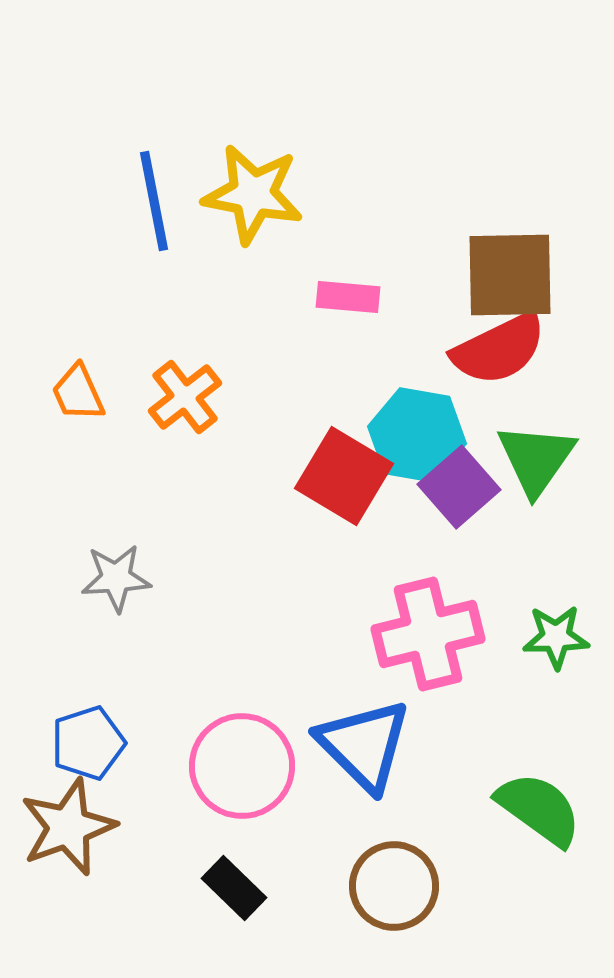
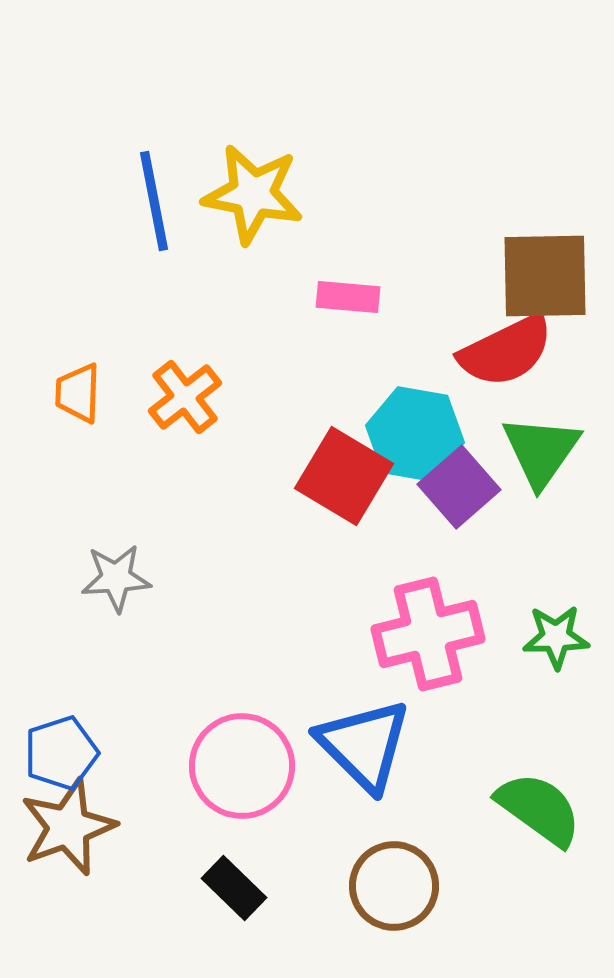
brown square: moved 35 px right, 1 px down
red semicircle: moved 7 px right, 2 px down
orange trapezoid: rotated 26 degrees clockwise
cyan hexagon: moved 2 px left, 1 px up
green triangle: moved 5 px right, 8 px up
blue pentagon: moved 27 px left, 10 px down
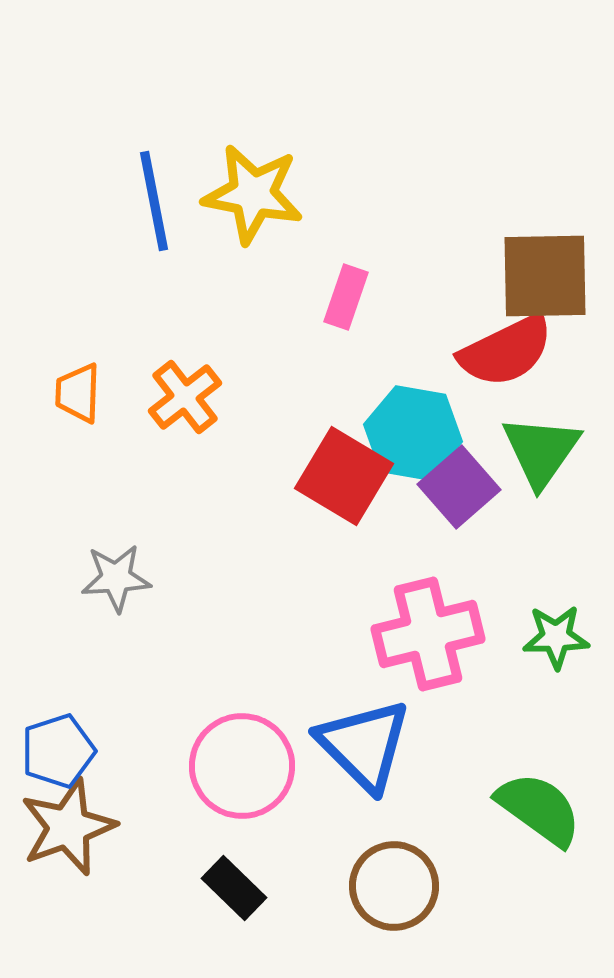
pink rectangle: moved 2 px left; rotated 76 degrees counterclockwise
cyan hexagon: moved 2 px left, 1 px up
blue pentagon: moved 3 px left, 2 px up
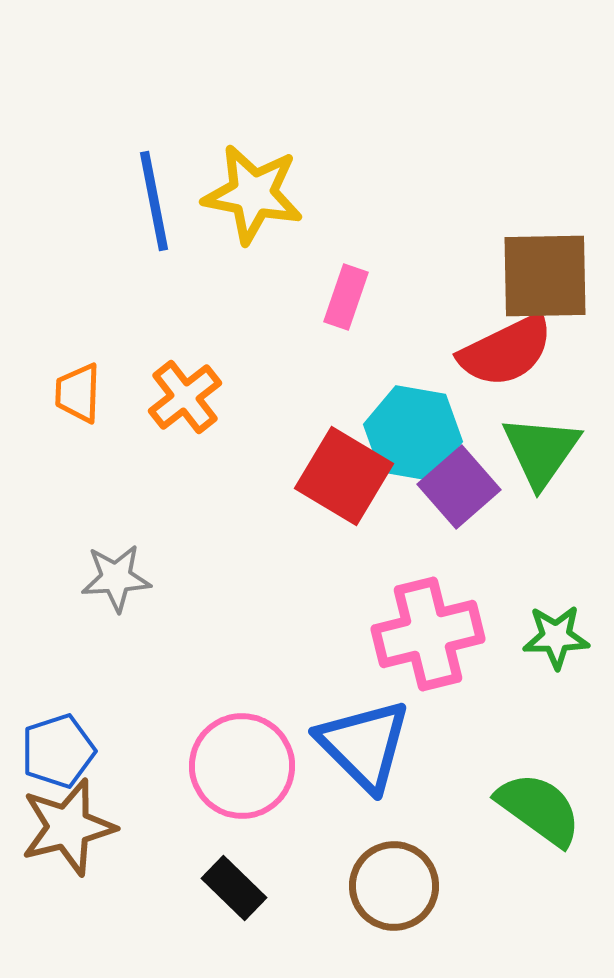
brown star: rotated 6 degrees clockwise
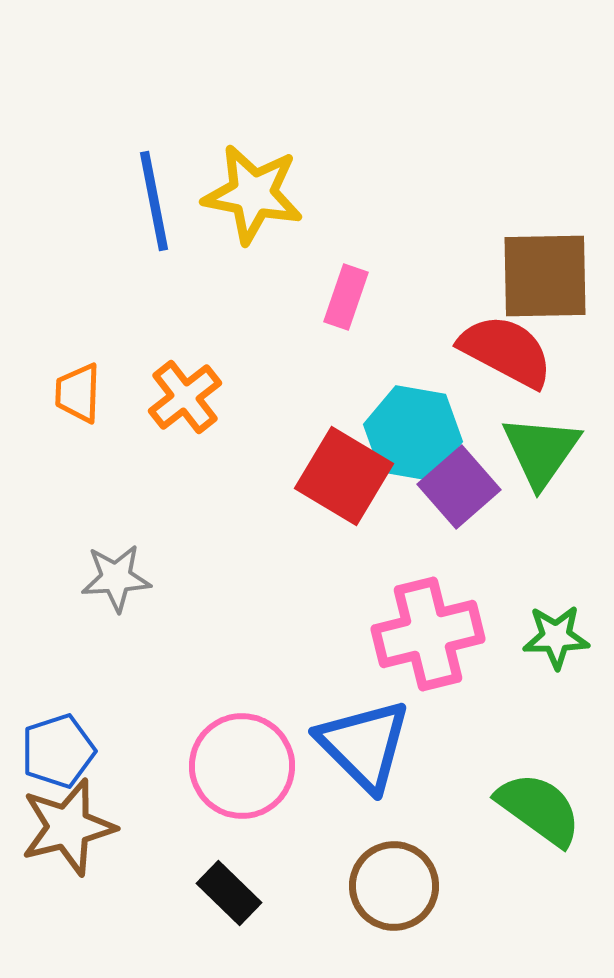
red semicircle: rotated 126 degrees counterclockwise
black rectangle: moved 5 px left, 5 px down
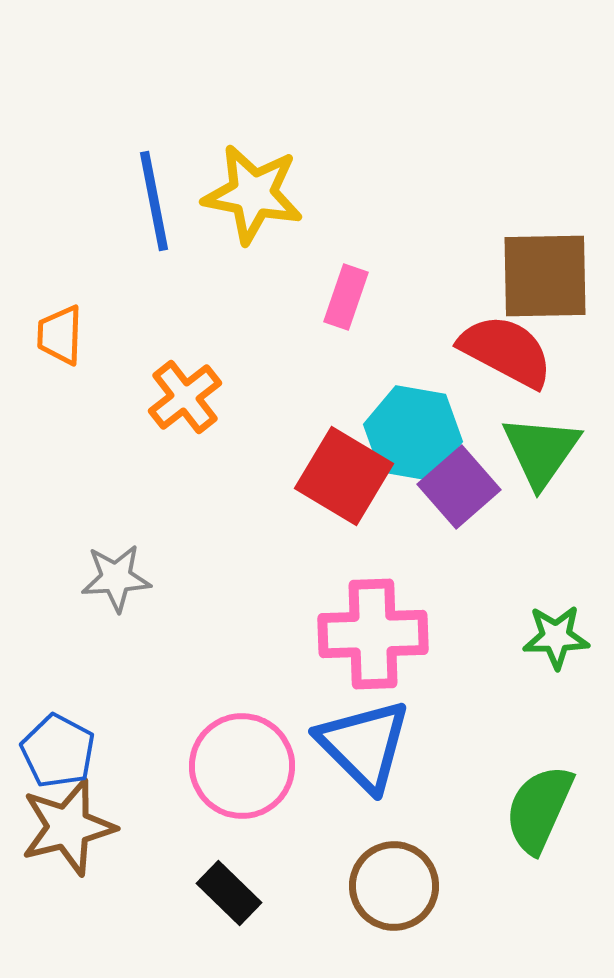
orange trapezoid: moved 18 px left, 58 px up
pink cross: moved 55 px left; rotated 12 degrees clockwise
blue pentagon: rotated 26 degrees counterclockwise
green semicircle: rotated 102 degrees counterclockwise
